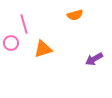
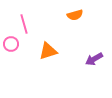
pink circle: moved 1 px down
orange triangle: moved 5 px right, 2 px down
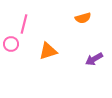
orange semicircle: moved 8 px right, 3 px down
pink line: rotated 30 degrees clockwise
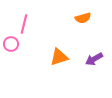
orange triangle: moved 11 px right, 6 px down
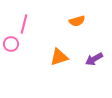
orange semicircle: moved 6 px left, 3 px down
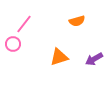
pink line: rotated 24 degrees clockwise
pink circle: moved 2 px right
